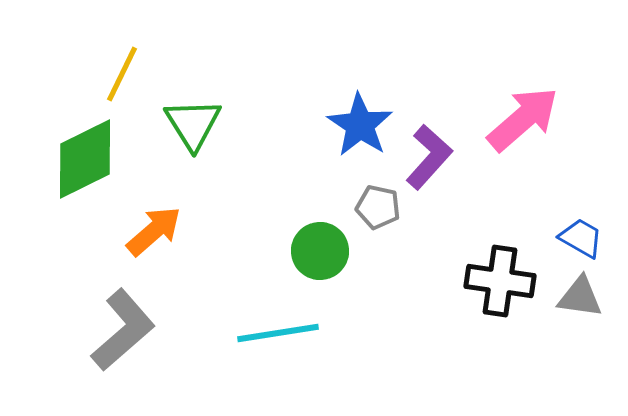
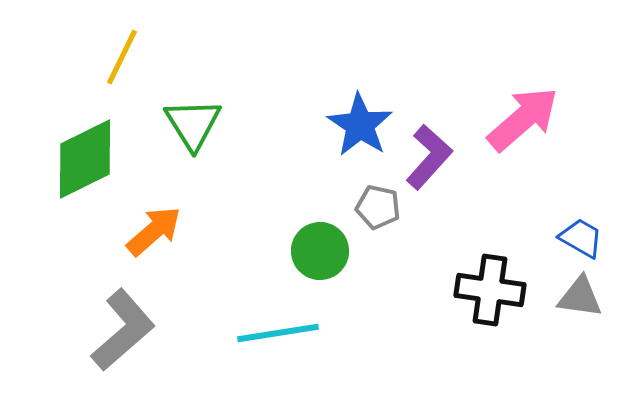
yellow line: moved 17 px up
black cross: moved 10 px left, 9 px down
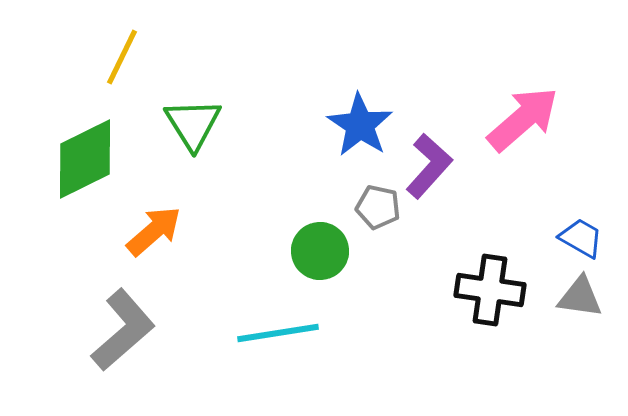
purple L-shape: moved 9 px down
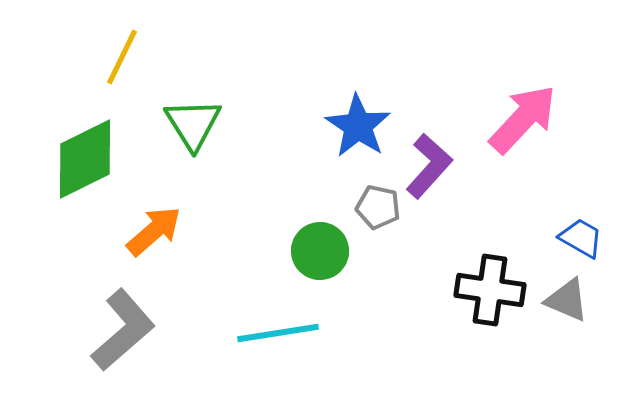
pink arrow: rotated 6 degrees counterclockwise
blue star: moved 2 px left, 1 px down
gray triangle: moved 13 px left, 3 px down; rotated 15 degrees clockwise
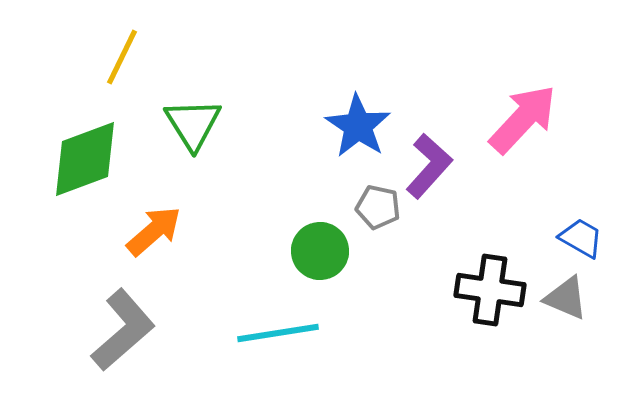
green diamond: rotated 6 degrees clockwise
gray triangle: moved 1 px left, 2 px up
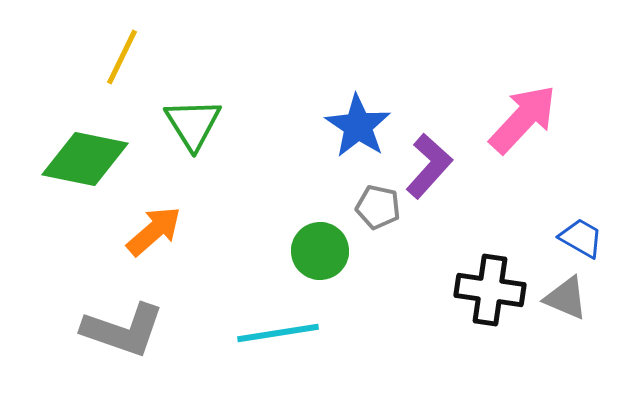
green diamond: rotated 32 degrees clockwise
gray L-shape: rotated 60 degrees clockwise
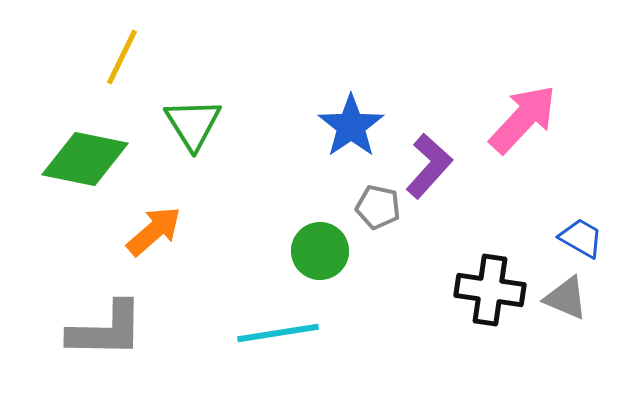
blue star: moved 7 px left; rotated 4 degrees clockwise
gray L-shape: moved 17 px left; rotated 18 degrees counterclockwise
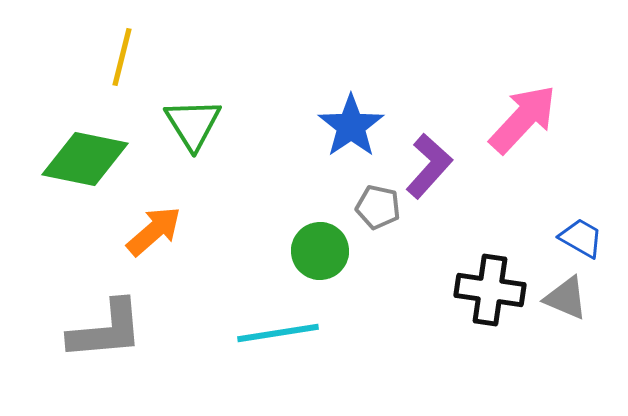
yellow line: rotated 12 degrees counterclockwise
gray L-shape: rotated 6 degrees counterclockwise
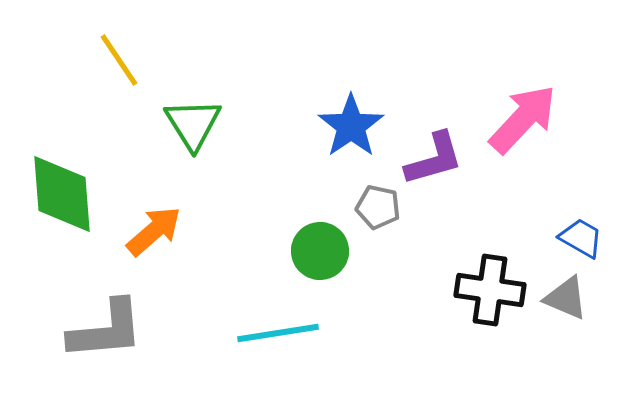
yellow line: moved 3 px left, 3 px down; rotated 48 degrees counterclockwise
green diamond: moved 23 px left, 35 px down; rotated 74 degrees clockwise
purple L-shape: moved 5 px right, 7 px up; rotated 32 degrees clockwise
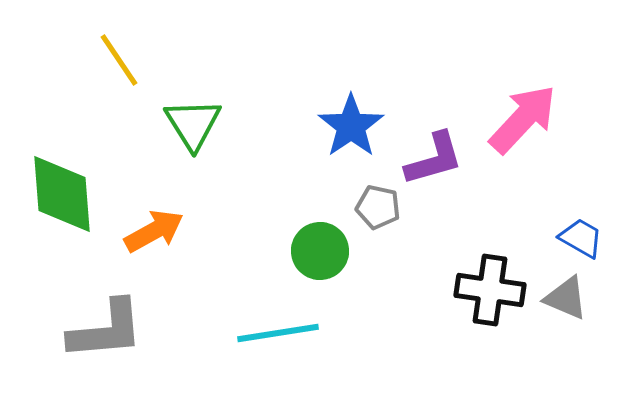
orange arrow: rotated 12 degrees clockwise
